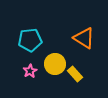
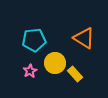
cyan pentagon: moved 4 px right
yellow circle: moved 1 px up
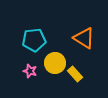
pink star: rotated 24 degrees counterclockwise
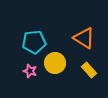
cyan pentagon: moved 2 px down
yellow rectangle: moved 14 px right, 4 px up
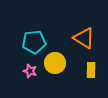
yellow rectangle: moved 2 px right; rotated 42 degrees clockwise
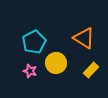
cyan pentagon: rotated 20 degrees counterclockwise
yellow circle: moved 1 px right
yellow rectangle: rotated 42 degrees clockwise
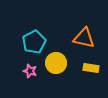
orange triangle: rotated 20 degrees counterclockwise
yellow rectangle: moved 2 px up; rotated 56 degrees clockwise
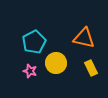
yellow rectangle: rotated 56 degrees clockwise
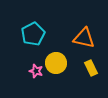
cyan pentagon: moved 1 px left, 8 px up
pink star: moved 6 px right
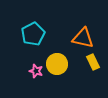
orange triangle: moved 1 px left
yellow circle: moved 1 px right, 1 px down
yellow rectangle: moved 2 px right, 6 px up
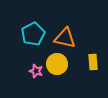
orange triangle: moved 18 px left
yellow rectangle: rotated 21 degrees clockwise
